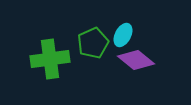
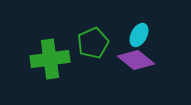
cyan ellipse: moved 16 px right
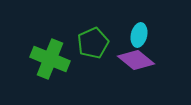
cyan ellipse: rotated 15 degrees counterclockwise
green cross: rotated 30 degrees clockwise
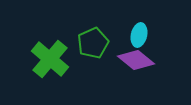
green cross: rotated 18 degrees clockwise
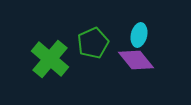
purple diamond: rotated 12 degrees clockwise
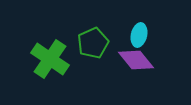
green cross: rotated 6 degrees counterclockwise
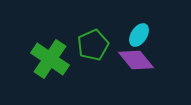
cyan ellipse: rotated 20 degrees clockwise
green pentagon: moved 2 px down
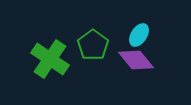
green pentagon: rotated 12 degrees counterclockwise
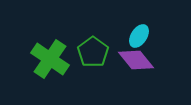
cyan ellipse: moved 1 px down
green pentagon: moved 7 px down
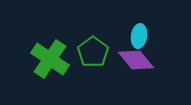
cyan ellipse: rotated 25 degrees counterclockwise
